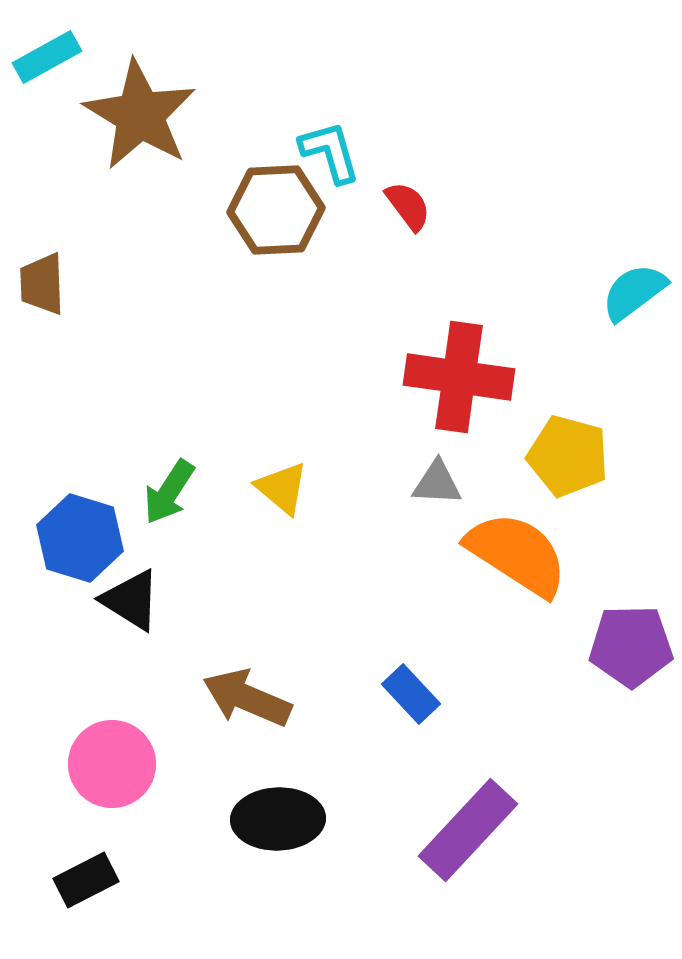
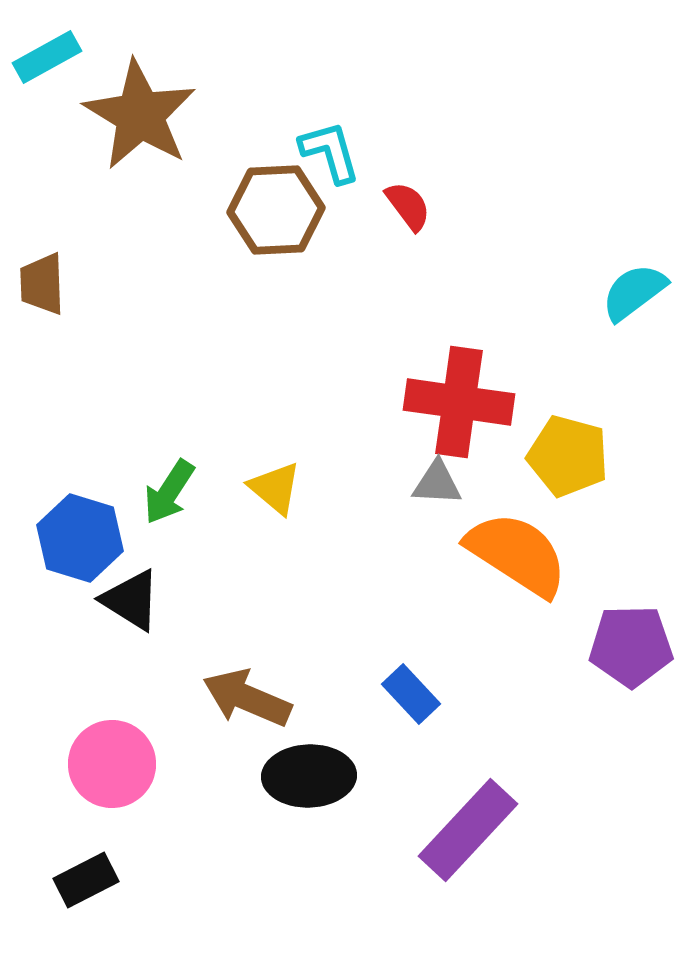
red cross: moved 25 px down
yellow triangle: moved 7 px left
black ellipse: moved 31 px right, 43 px up
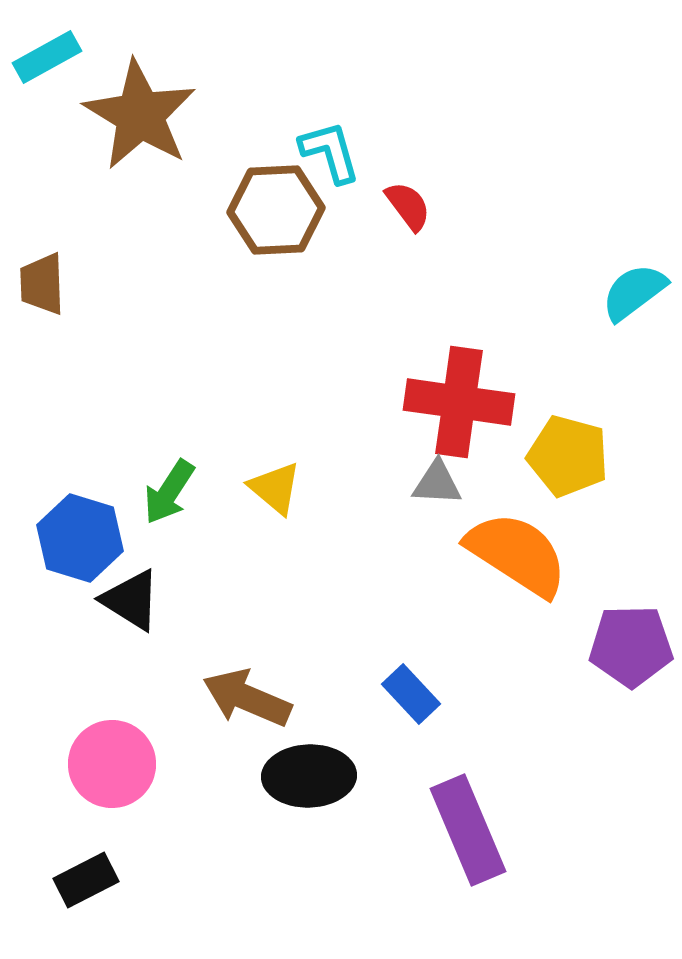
purple rectangle: rotated 66 degrees counterclockwise
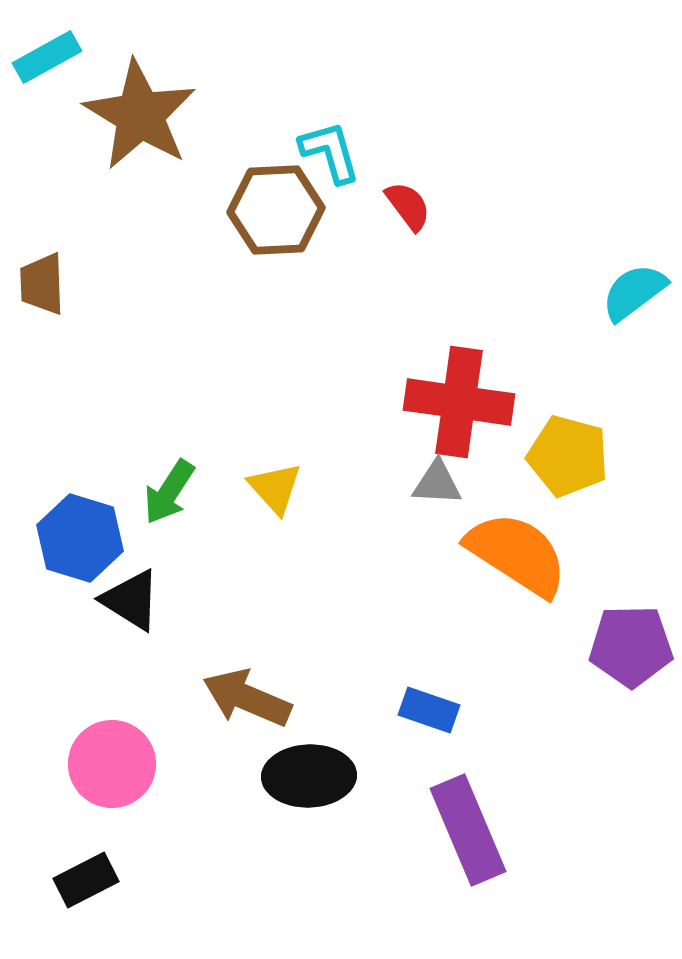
yellow triangle: rotated 8 degrees clockwise
blue rectangle: moved 18 px right, 16 px down; rotated 28 degrees counterclockwise
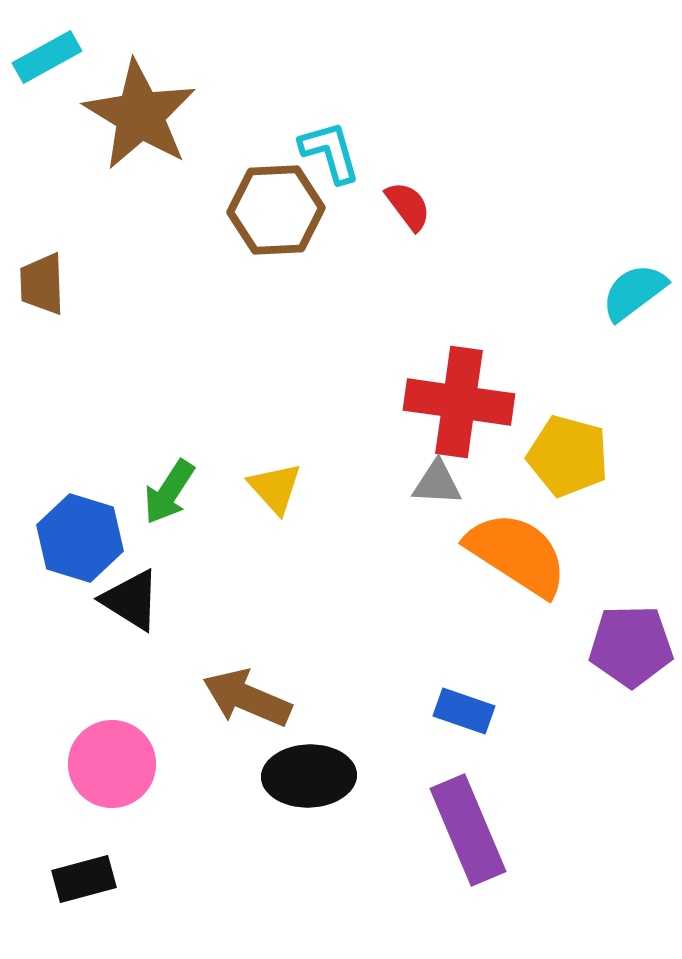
blue rectangle: moved 35 px right, 1 px down
black rectangle: moved 2 px left, 1 px up; rotated 12 degrees clockwise
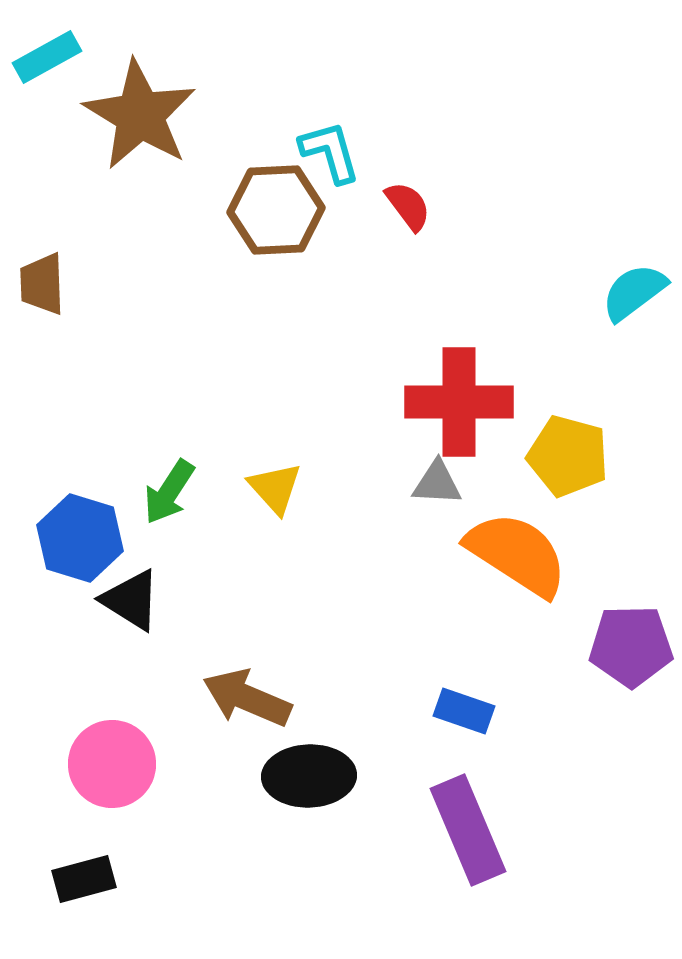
red cross: rotated 8 degrees counterclockwise
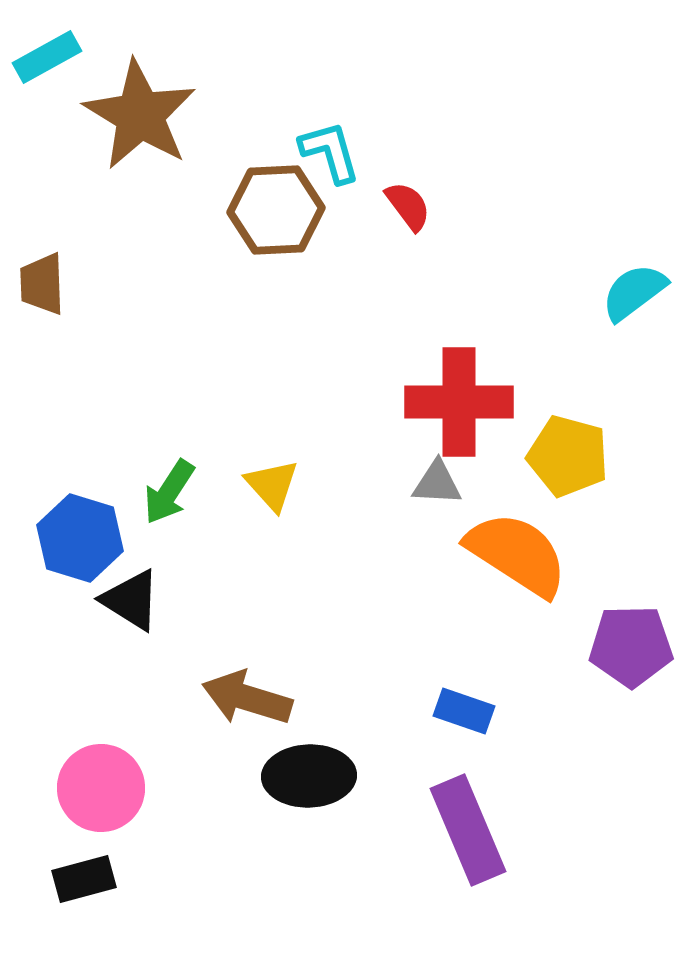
yellow triangle: moved 3 px left, 3 px up
brown arrow: rotated 6 degrees counterclockwise
pink circle: moved 11 px left, 24 px down
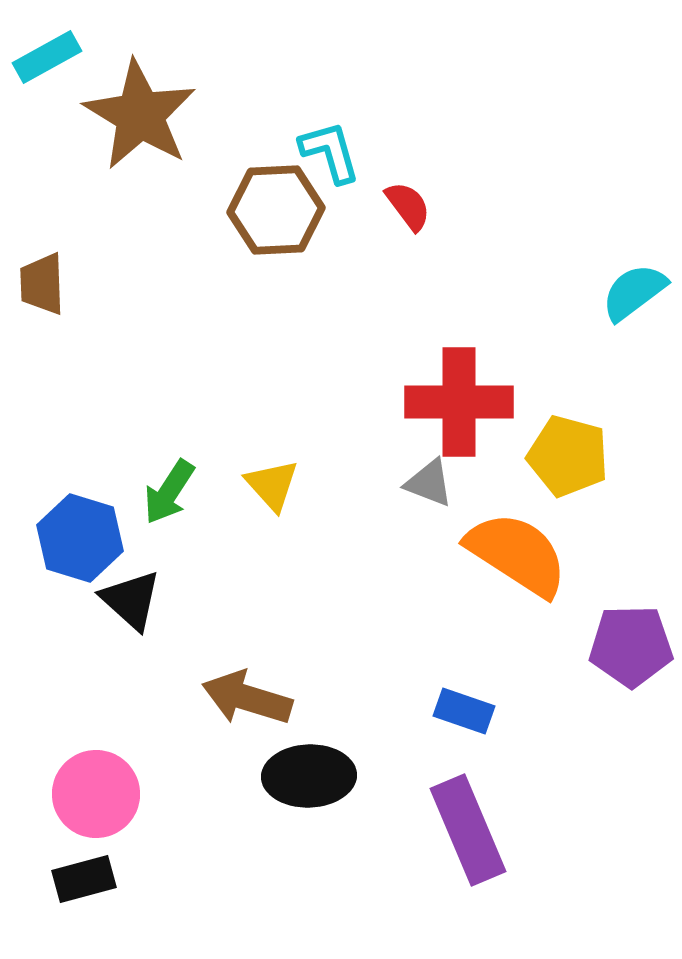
gray triangle: moved 8 px left; rotated 18 degrees clockwise
black triangle: rotated 10 degrees clockwise
pink circle: moved 5 px left, 6 px down
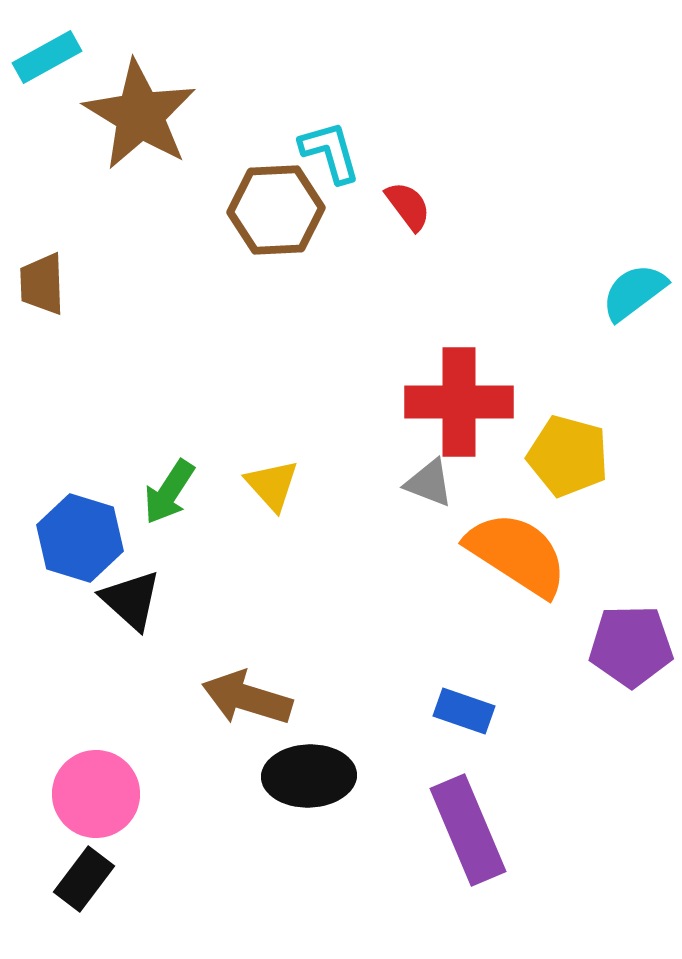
black rectangle: rotated 38 degrees counterclockwise
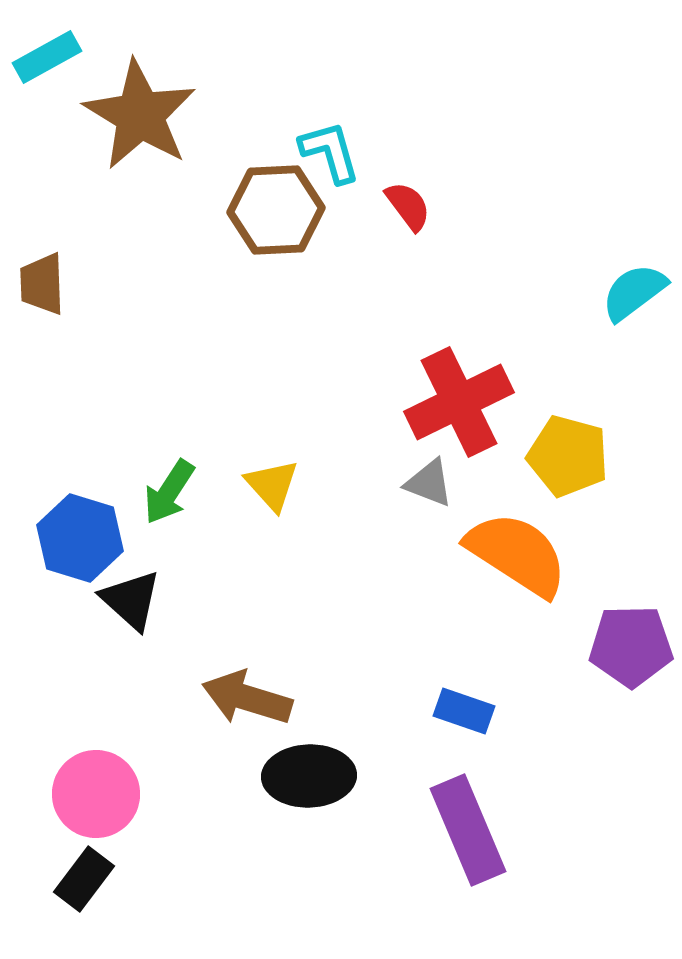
red cross: rotated 26 degrees counterclockwise
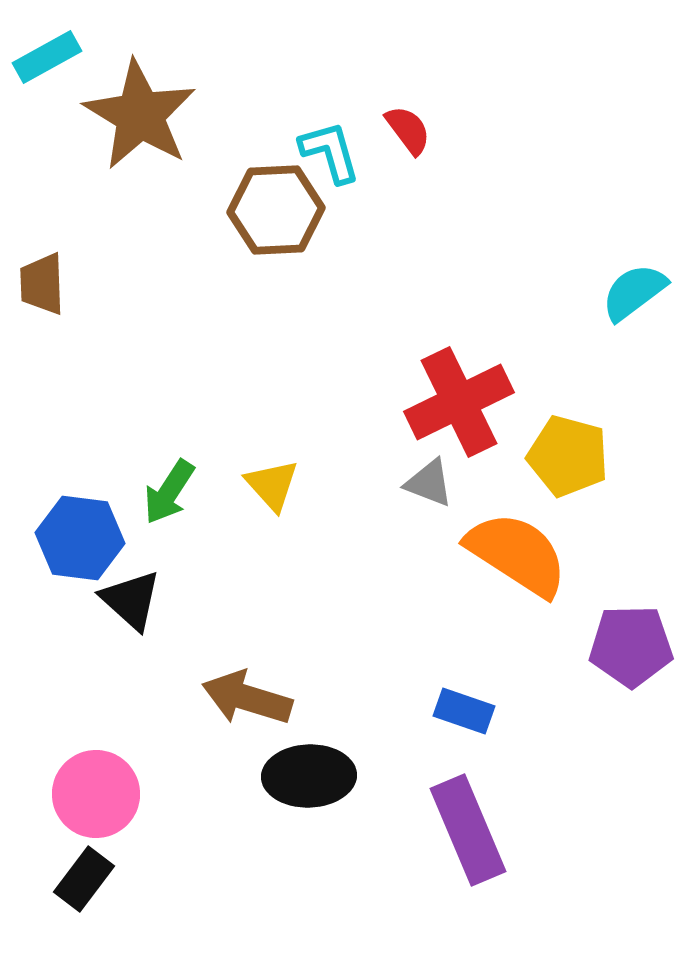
red semicircle: moved 76 px up
blue hexagon: rotated 10 degrees counterclockwise
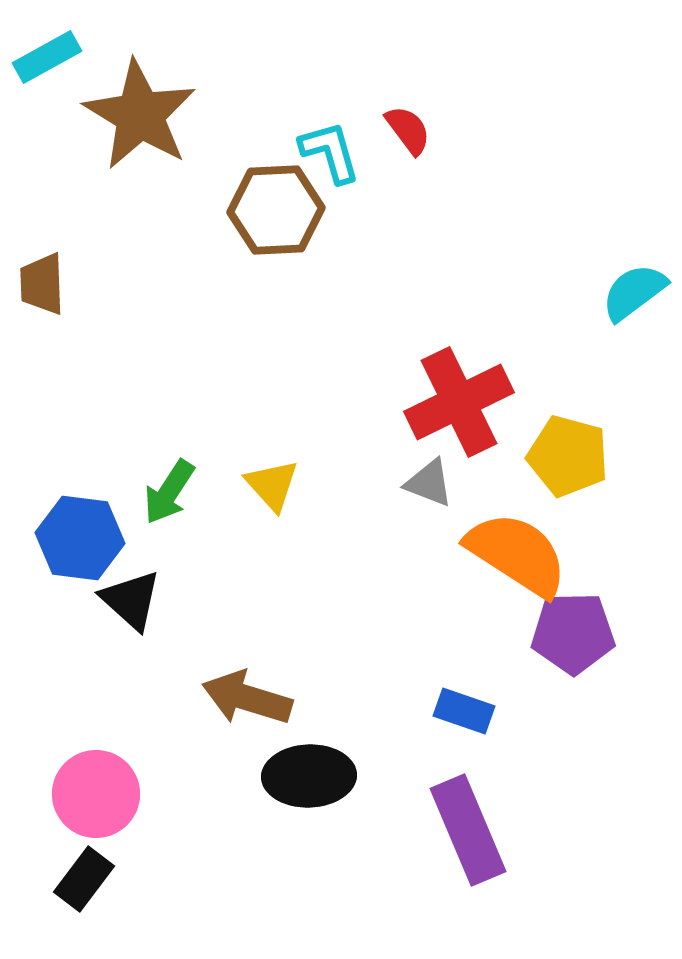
purple pentagon: moved 58 px left, 13 px up
